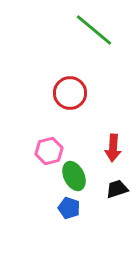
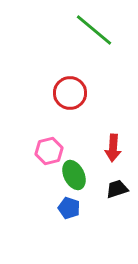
green ellipse: moved 1 px up
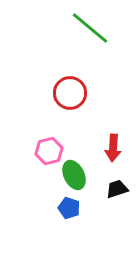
green line: moved 4 px left, 2 px up
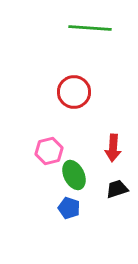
green line: rotated 36 degrees counterclockwise
red circle: moved 4 px right, 1 px up
